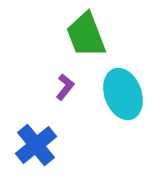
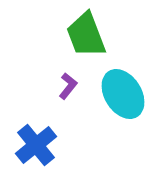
purple L-shape: moved 3 px right, 1 px up
cyan ellipse: rotated 12 degrees counterclockwise
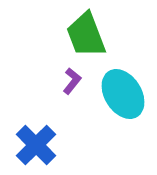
purple L-shape: moved 4 px right, 5 px up
blue cross: rotated 6 degrees counterclockwise
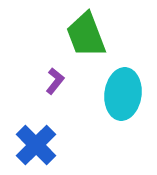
purple L-shape: moved 17 px left
cyan ellipse: rotated 39 degrees clockwise
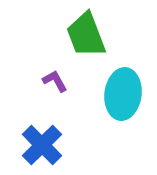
purple L-shape: rotated 68 degrees counterclockwise
blue cross: moved 6 px right
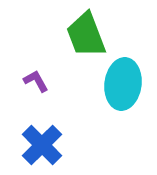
purple L-shape: moved 19 px left
cyan ellipse: moved 10 px up
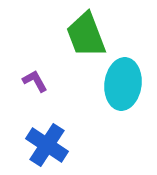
purple L-shape: moved 1 px left
blue cross: moved 5 px right; rotated 12 degrees counterclockwise
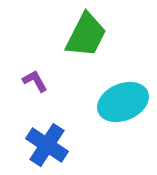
green trapezoid: rotated 132 degrees counterclockwise
cyan ellipse: moved 18 px down; rotated 60 degrees clockwise
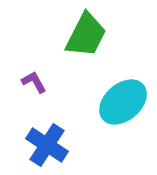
purple L-shape: moved 1 px left, 1 px down
cyan ellipse: rotated 18 degrees counterclockwise
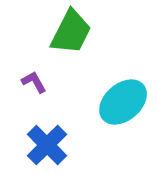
green trapezoid: moved 15 px left, 3 px up
blue cross: rotated 12 degrees clockwise
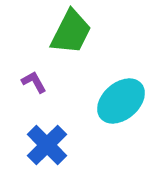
cyan ellipse: moved 2 px left, 1 px up
